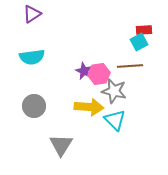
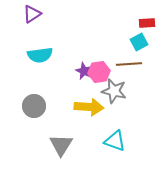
red rectangle: moved 3 px right, 7 px up
cyan semicircle: moved 8 px right, 2 px up
brown line: moved 1 px left, 2 px up
pink hexagon: moved 2 px up
cyan triangle: moved 21 px down; rotated 25 degrees counterclockwise
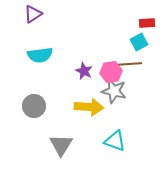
purple triangle: moved 1 px right
pink hexagon: moved 12 px right
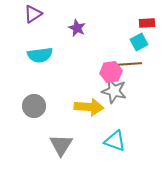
purple star: moved 7 px left, 43 px up
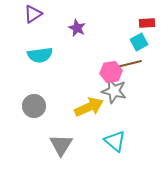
brown line: rotated 10 degrees counterclockwise
yellow arrow: rotated 28 degrees counterclockwise
cyan triangle: rotated 20 degrees clockwise
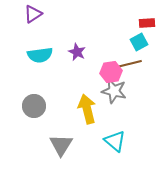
purple star: moved 24 px down
yellow arrow: moved 2 px left, 2 px down; rotated 80 degrees counterclockwise
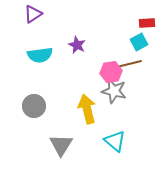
purple star: moved 7 px up
